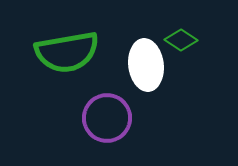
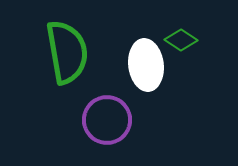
green semicircle: rotated 90 degrees counterclockwise
purple circle: moved 2 px down
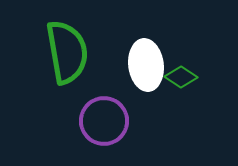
green diamond: moved 37 px down
purple circle: moved 3 px left, 1 px down
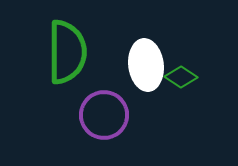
green semicircle: rotated 10 degrees clockwise
purple circle: moved 6 px up
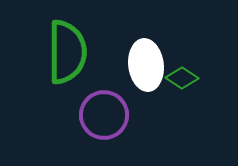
green diamond: moved 1 px right, 1 px down
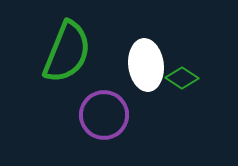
green semicircle: rotated 22 degrees clockwise
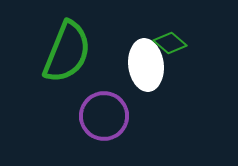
green diamond: moved 12 px left, 35 px up; rotated 8 degrees clockwise
purple circle: moved 1 px down
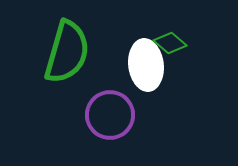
green semicircle: rotated 6 degrees counterclockwise
purple circle: moved 6 px right, 1 px up
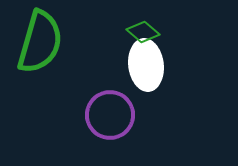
green diamond: moved 27 px left, 11 px up
green semicircle: moved 27 px left, 10 px up
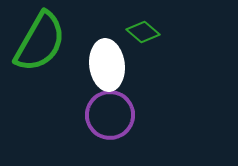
green semicircle: rotated 14 degrees clockwise
white ellipse: moved 39 px left
